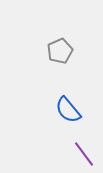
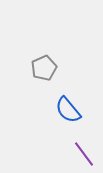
gray pentagon: moved 16 px left, 17 px down
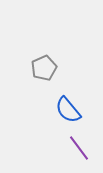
purple line: moved 5 px left, 6 px up
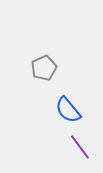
purple line: moved 1 px right, 1 px up
